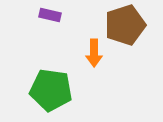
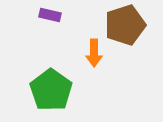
green pentagon: rotated 27 degrees clockwise
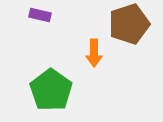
purple rectangle: moved 10 px left
brown pentagon: moved 4 px right, 1 px up
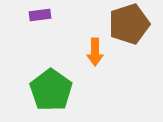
purple rectangle: rotated 20 degrees counterclockwise
orange arrow: moved 1 px right, 1 px up
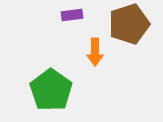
purple rectangle: moved 32 px right
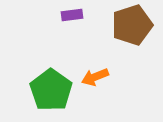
brown pentagon: moved 3 px right, 1 px down
orange arrow: moved 25 px down; rotated 68 degrees clockwise
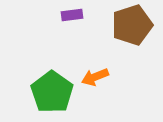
green pentagon: moved 1 px right, 2 px down
